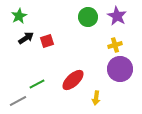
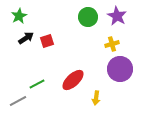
yellow cross: moved 3 px left, 1 px up
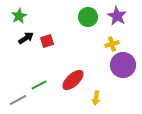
purple circle: moved 3 px right, 4 px up
green line: moved 2 px right, 1 px down
gray line: moved 1 px up
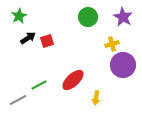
purple star: moved 6 px right, 1 px down
black arrow: moved 2 px right
